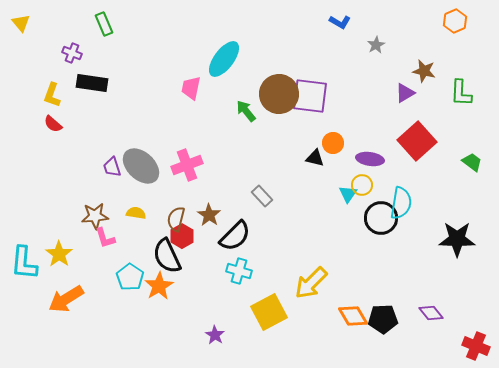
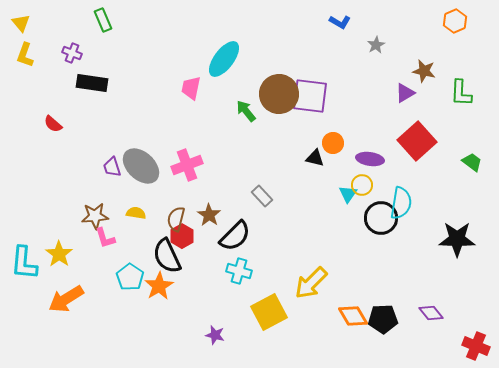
green rectangle at (104, 24): moved 1 px left, 4 px up
yellow L-shape at (52, 95): moved 27 px left, 40 px up
purple star at (215, 335): rotated 18 degrees counterclockwise
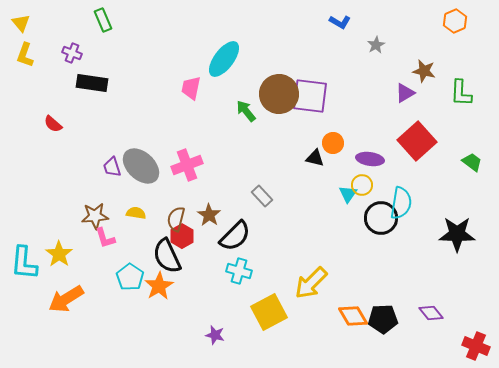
black star at (457, 239): moved 5 px up
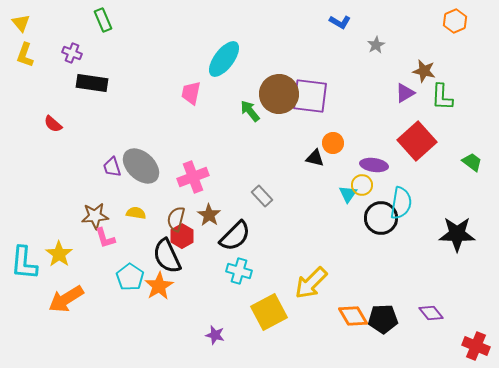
pink trapezoid at (191, 88): moved 5 px down
green L-shape at (461, 93): moved 19 px left, 4 px down
green arrow at (246, 111): moved 4 px right
purple ellipse at (370, 159): moved 4 px right, 6 px down
pink cross at (187, 165): moved 6 px right, 12 px down
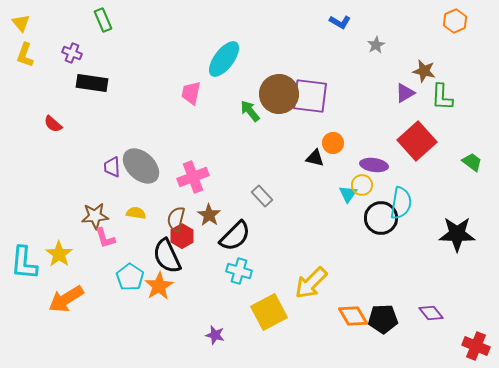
purple trapezoid at (112, 167): rotated 15 degrees clockwise
